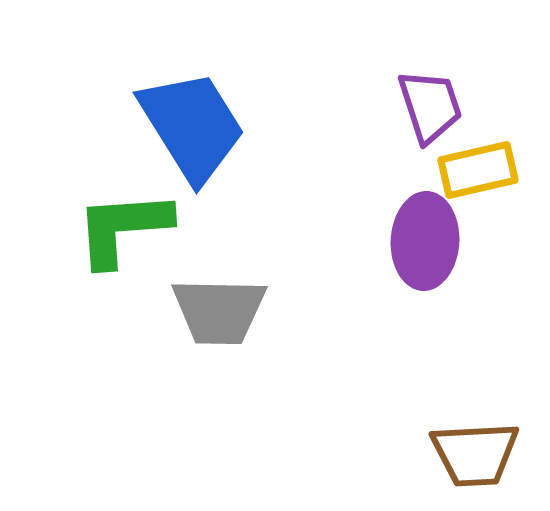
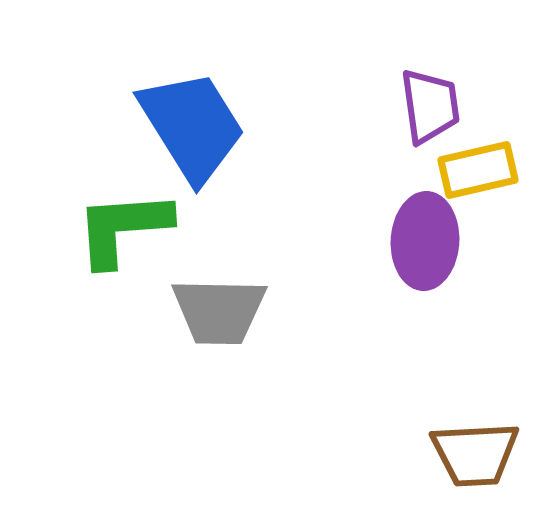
purple trapezoid: rotated 10 degrees clockwise
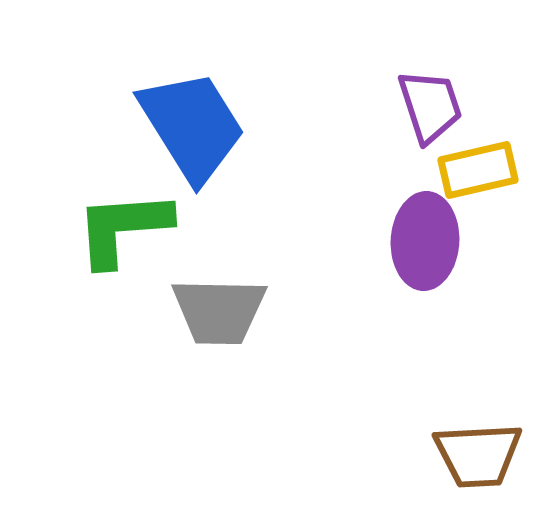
purple trapezoid: rotated 10 degrees counterclockwise
brown trapezoid: moved 3 px right, 1 px down
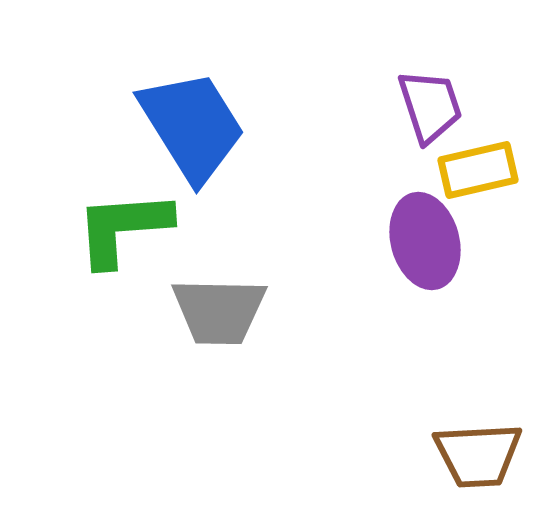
purple ellipse: rotated 18 degrees counterclockwise
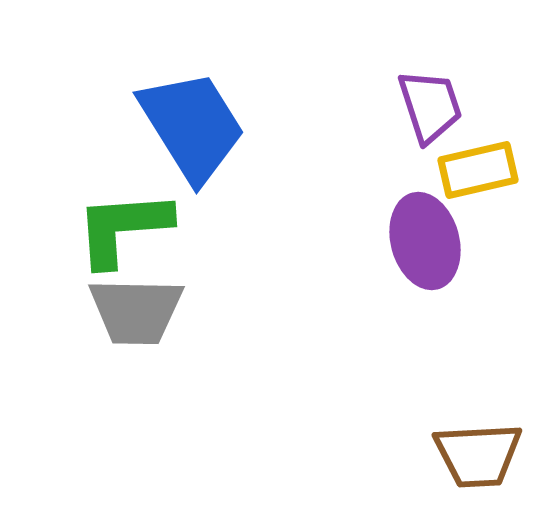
gray trapezoid: moved 83 px left
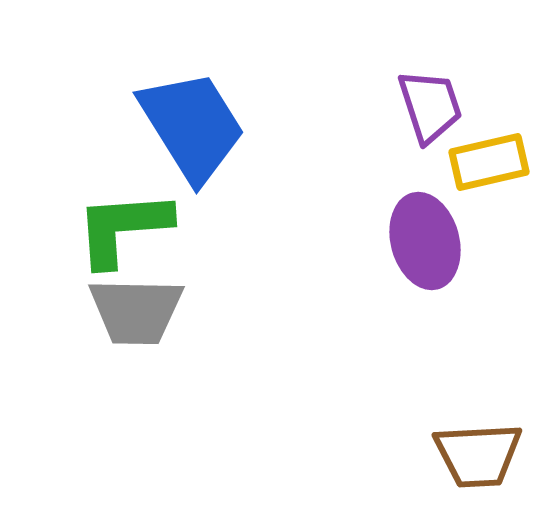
yellow rectangle: moved 11 px right, 8 px up
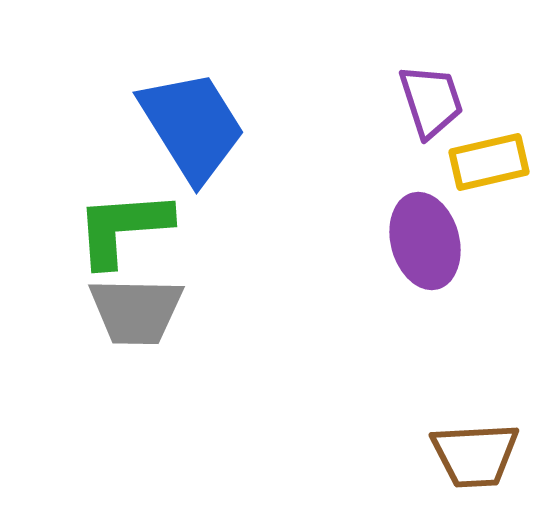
purple trapezoid: moved 1 px right, 5 px up
brown trapezoid: moved 3 px left
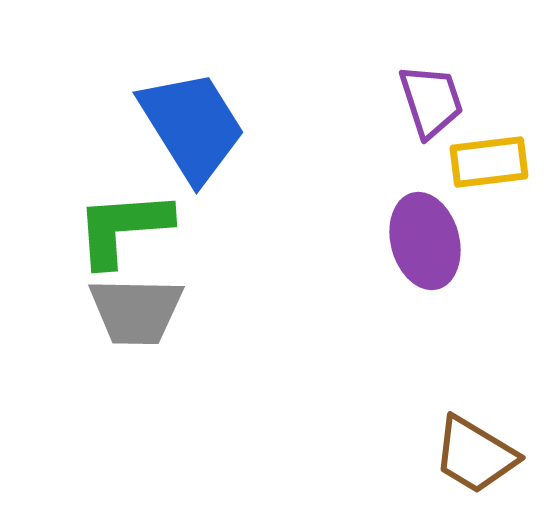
yellow rectangle: rotated 6 degrees clockwise
brown trapezoid: rotated 34 degrees clockwise
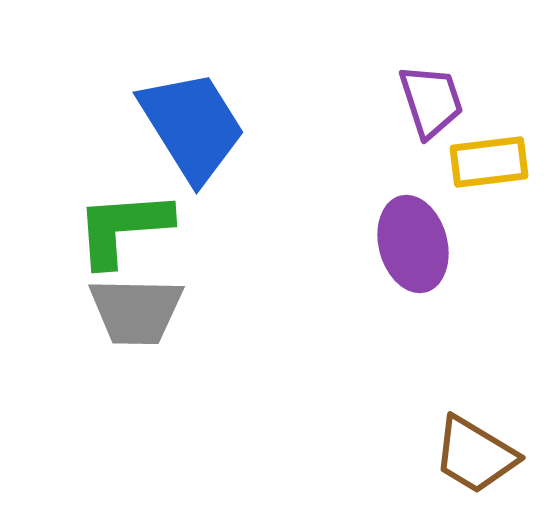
purple ellipse: moved 12 px left, 3 px down
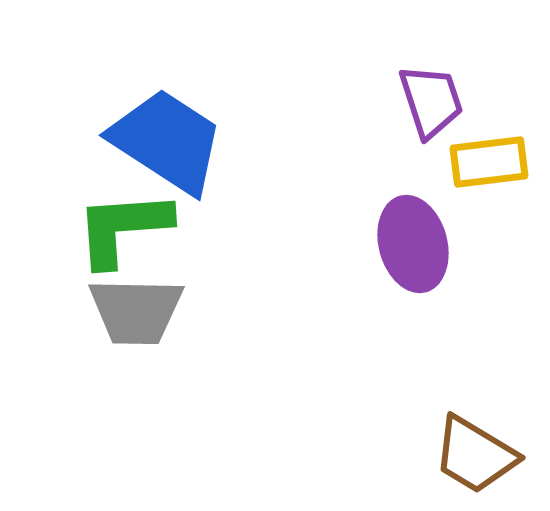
blue trapezoid: moved 25 px left, 15 px down; rotated 25 degrees counterclockwise
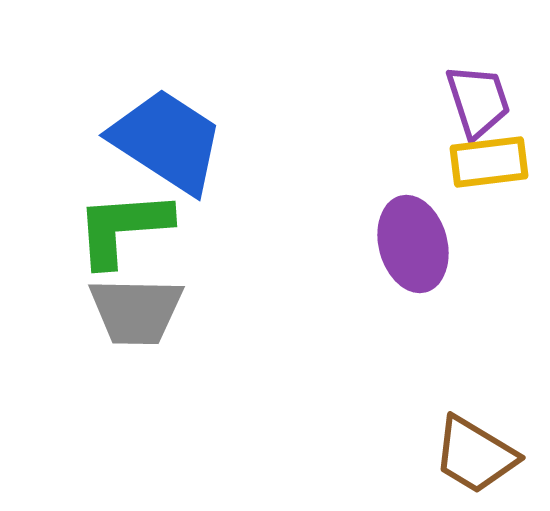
purple trapezoid: moved 47 px right
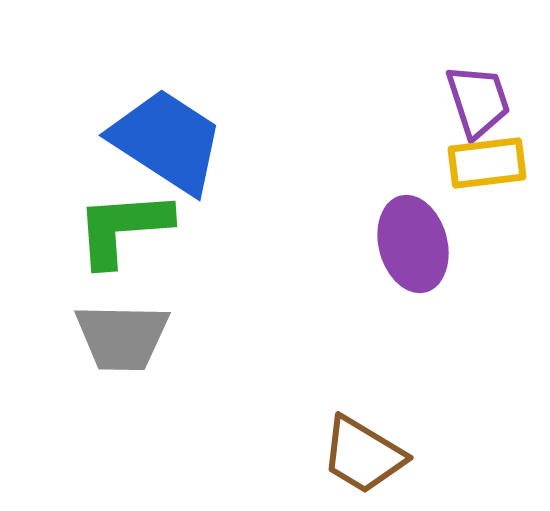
yellow rectangle: moved 2 px left, 1 px down
gray trapezoid: moved 14 px left, 26 px down
brown trapezoid: moved 112 px left
